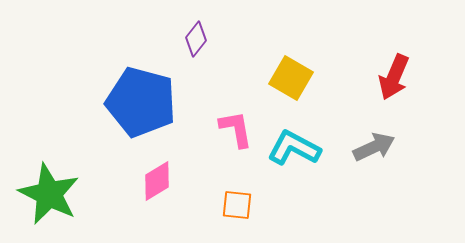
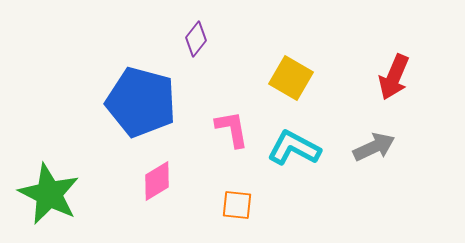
pink L-shape: moved 4 px left
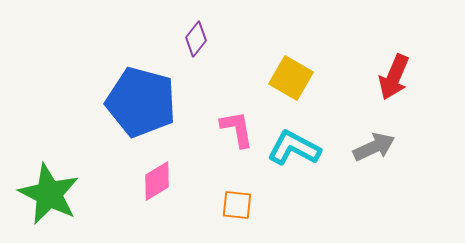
pink L-shape: moved 5 px right
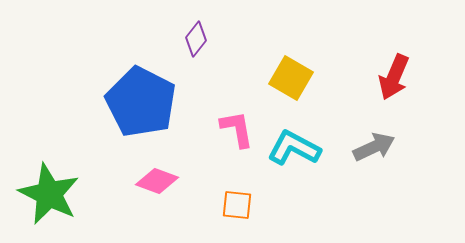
blue pentagon: rotated 12 degrees clockwise
pink diamond: rotated 51 degrees clockwise
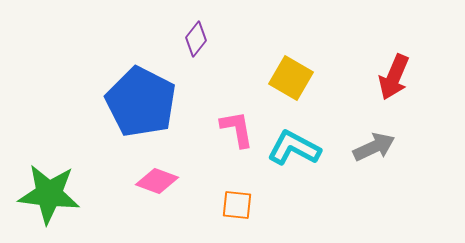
green star: rotated 20 degrees counterclockwise
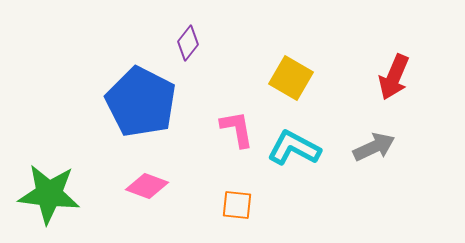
purple diamond: moved 8 px left, 4 px down
pink diamond: moved 10 px left, 5 px down
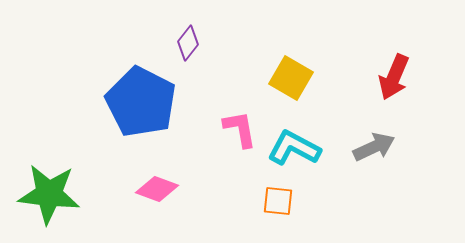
pink L-shape: moved 3 px right
pink diamond: moved 10 px right, 3 px down
orange square: moved 41 px right, 4 px up
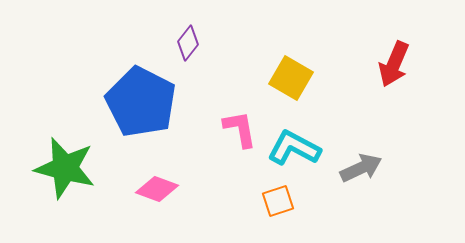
red arrow: moved 13 px up
gray arrow: moved 13 px left, 21 px down
green star: moved 16 px right, 26 px up; rotated 8 degrees clockwise
orange square: rotated 24 degrees counterclockwise
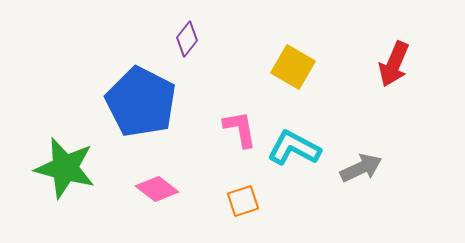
purple diamond: moved 1 px left, 4 px up
yellow square: moved 2 px right, 11 px up
pink diamond: rotated 18 degrees clockwise
orange square: moved 35 px left
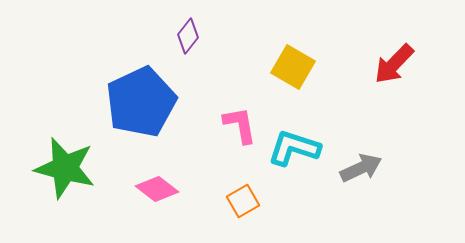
purple diamond: moved 1 px right, 3 px up
red arrow: rotated 21 degrees clockwise
blue pentagon: rotated 20 degrees clockwise
pink L-shape: moved 4 px up
cyan L-shape: rotated 10 degrees counterclockwise
orange square: rotated 12 degrees counterclockwise
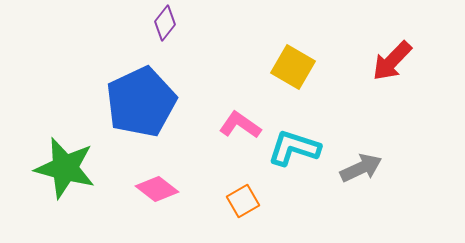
purple diamond: moved 23 px left, 13 px up
red arrow: moved 2 px left, 3 px up
pink L-shape: rotated 45 degrees counterclockwise
